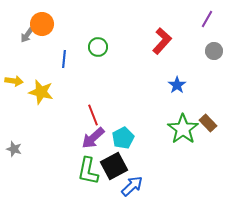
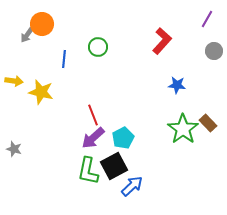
blue star: rotated 30 degrees counterclockwise
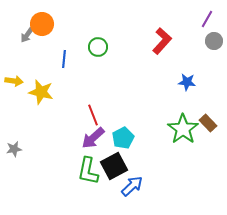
gray circle: moved 10 px up
blue star: moved 10 px right, 3 px up
gray star: rotated 28 degrees counterclockwise
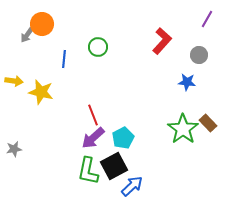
gray circle: moved 15 px left, 14 px down
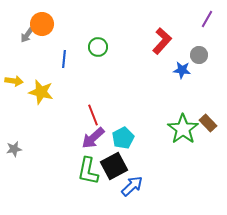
blue star: moved 5 px left, 12 px up
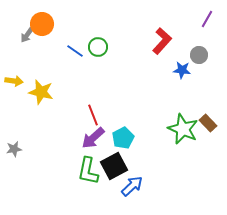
blue line: moved 11 px right, 8 px up; rotated 60 degrees counterclockwise
green star: rotated 12 degrees counterclockwise
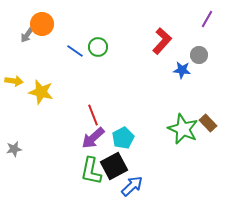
green L-shape: moved 3 px right
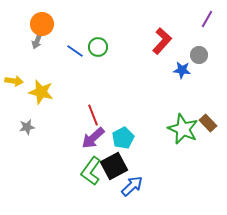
gray arrow: moved 10 px right, 6 px down; rotated 14 degrees counterclockwise
gray star: moved 13 px right, 22 px up
green L-shape: rotated 24 degrees clockwise
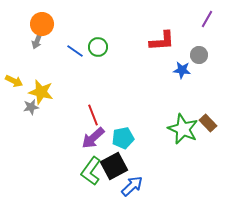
red L-shape: rotated 44 degrees clockwise
yellow arrow: rotated 18 degrees clockwise
gray star: moved 4 px right, 20 px up
cyan pentagon: rotated 15 degrees clockwise
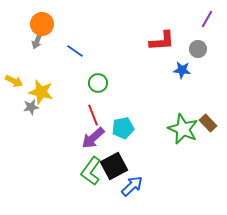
green circle: moved 36 px down
gray circle: moved 1 px left, 6 px up
cyan pentagon: moved 10 px up
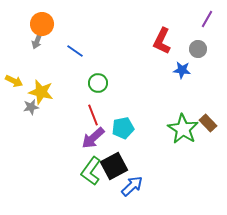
red L-shape: rotated 120 degrees clockwise
green star: rotated 8 degrees clockwise
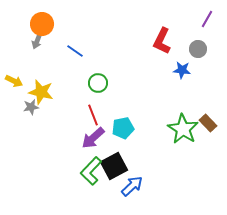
green L-shape: rotated 8 degrees clockwise
